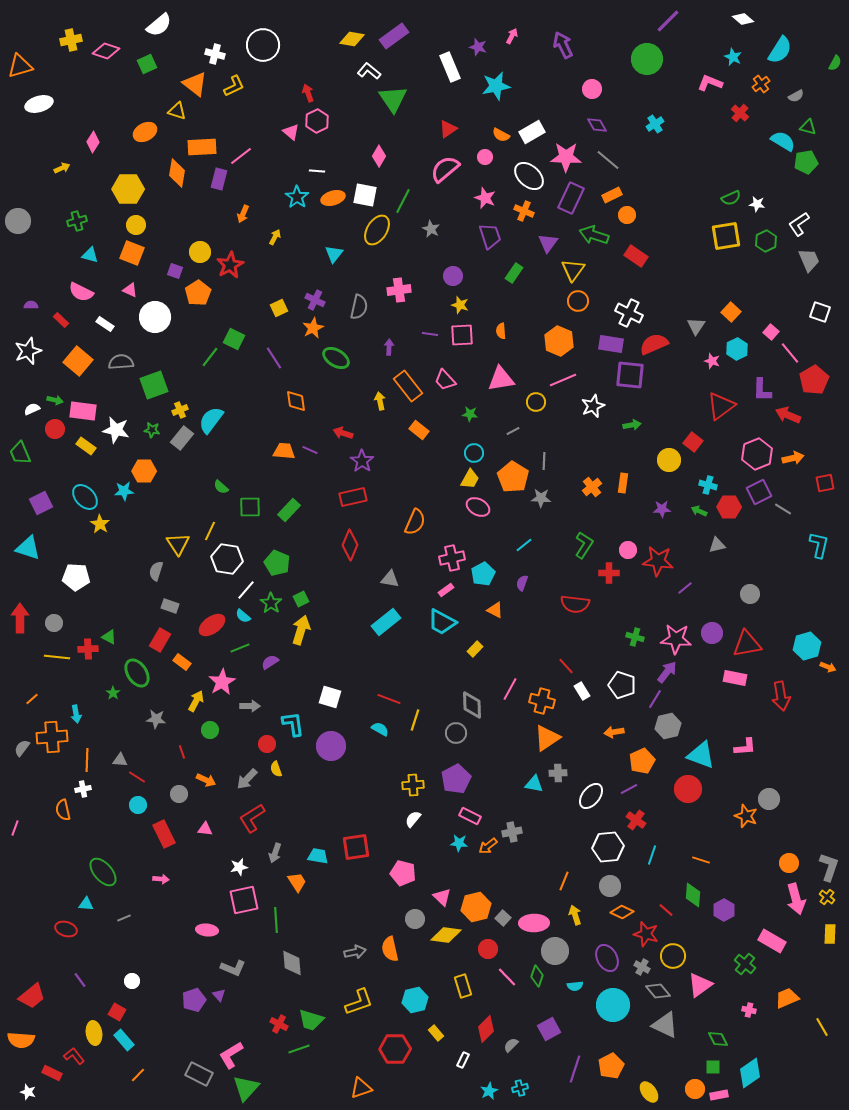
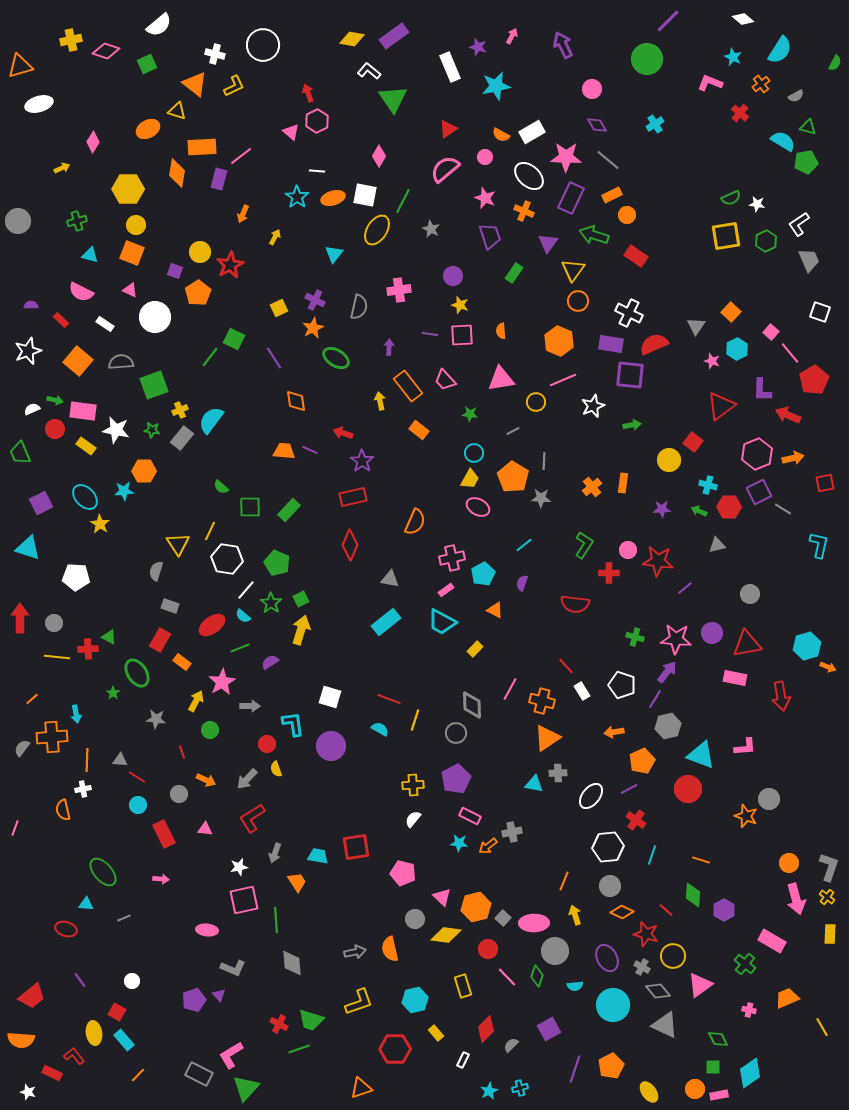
orange ellipse at (145, 132): moved 3 px right, 3 px up
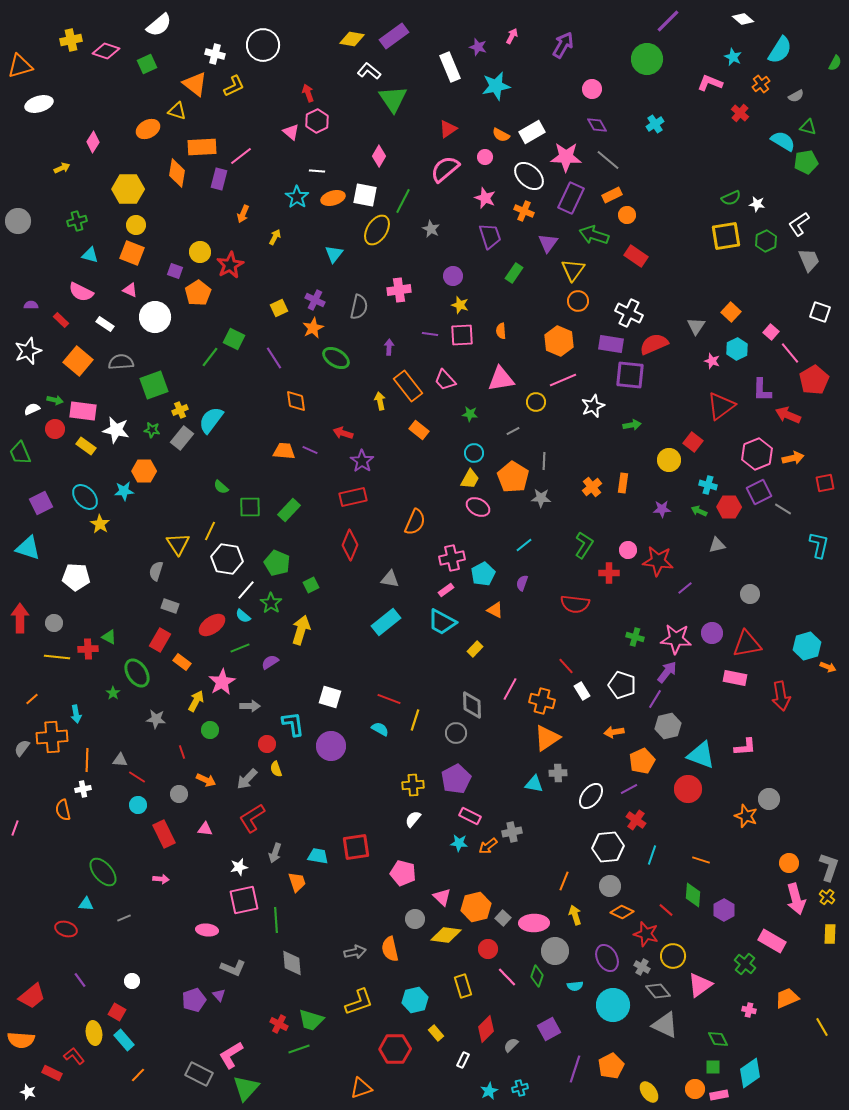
purple arrow at (563, 45): rotated 56 degrees clockwise
green square at (301, 599): moved 10 px right, 14 px up
orange trapezoid at (297, 882): rotated 15 degrees clockwise
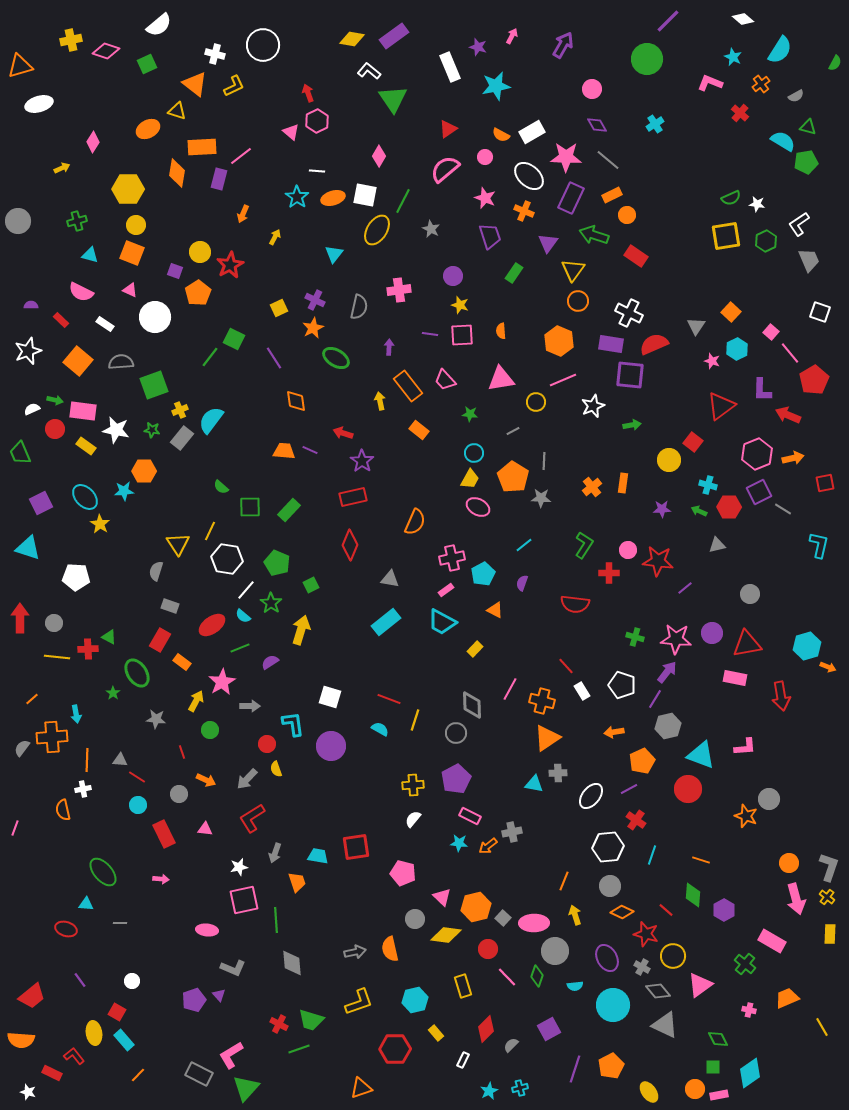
gray line at (124, 918): moved 4 px left, 5 px down; rotated 24 degrees clockwise
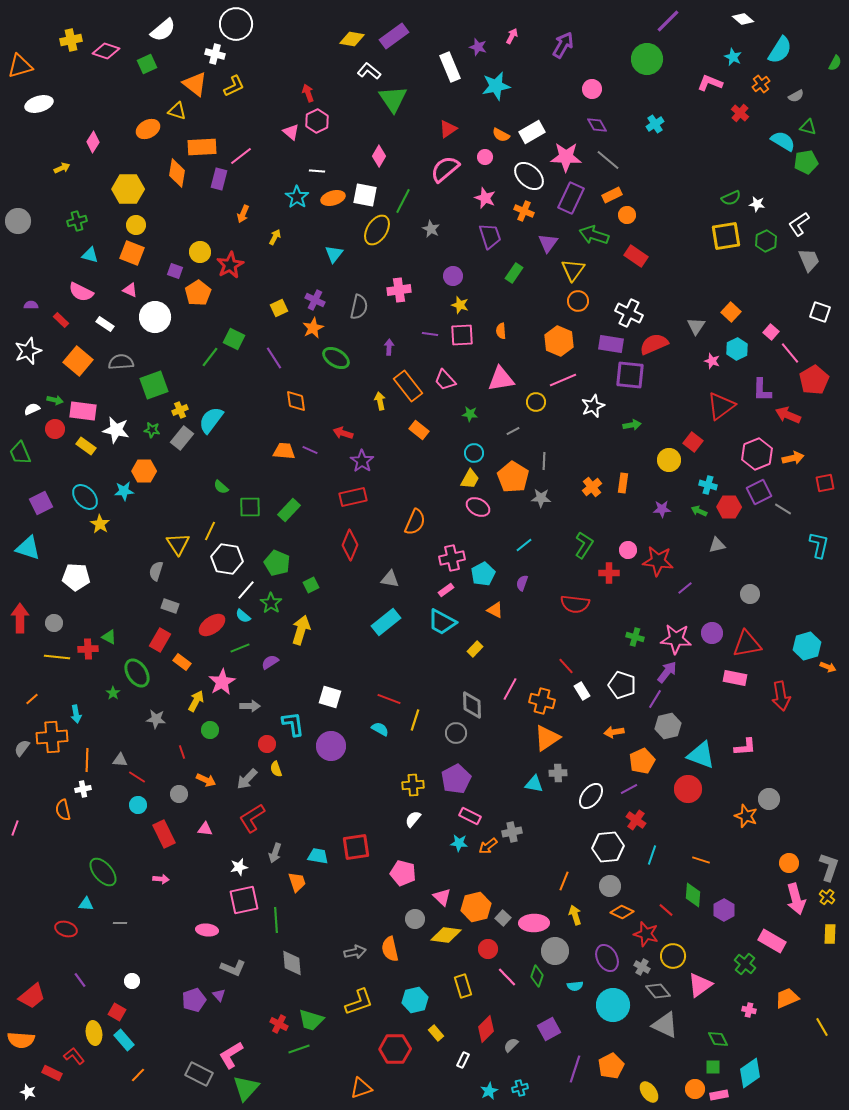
white semicircle at (159, 25): moved 4 px right, 5 px down
white circle at (263, 45): moved 27 px left, 21 px up
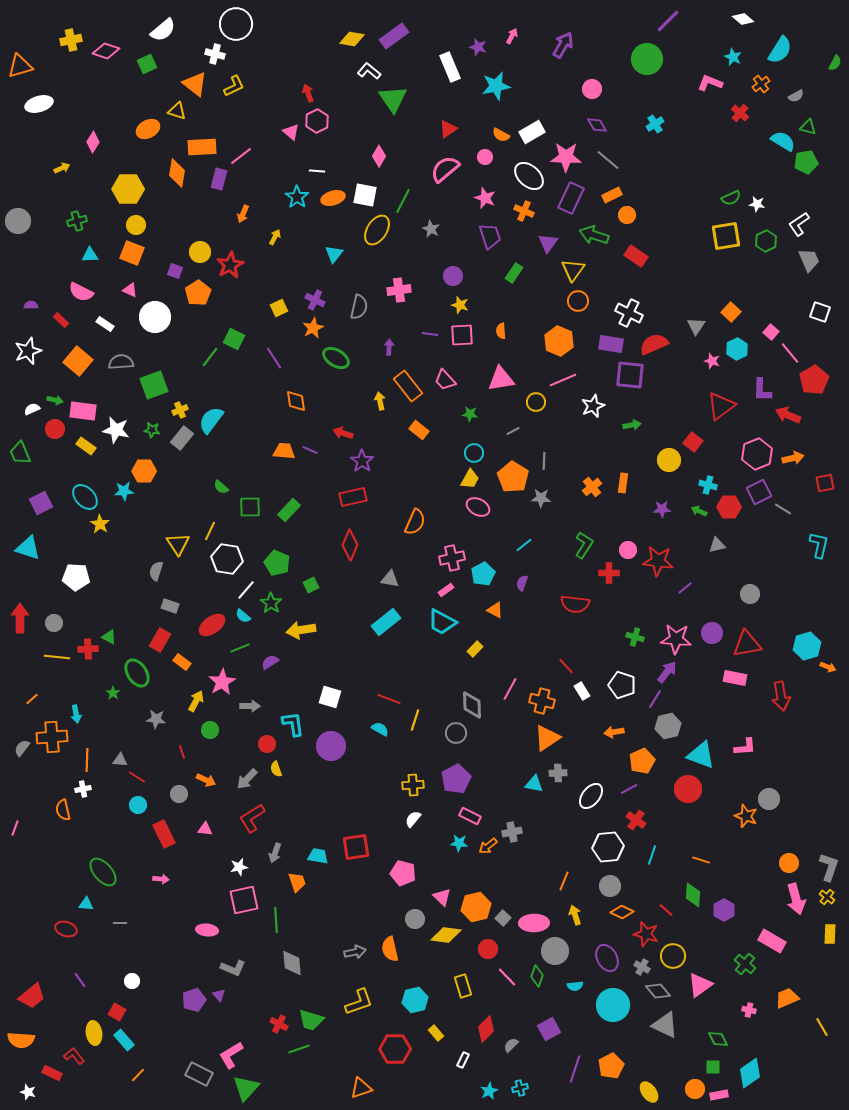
cyan triangle at (90, 255): rotated 18 degrees counterclockwise
yellow arrow at (301, 630): rotated 116 degrees counterclockwise
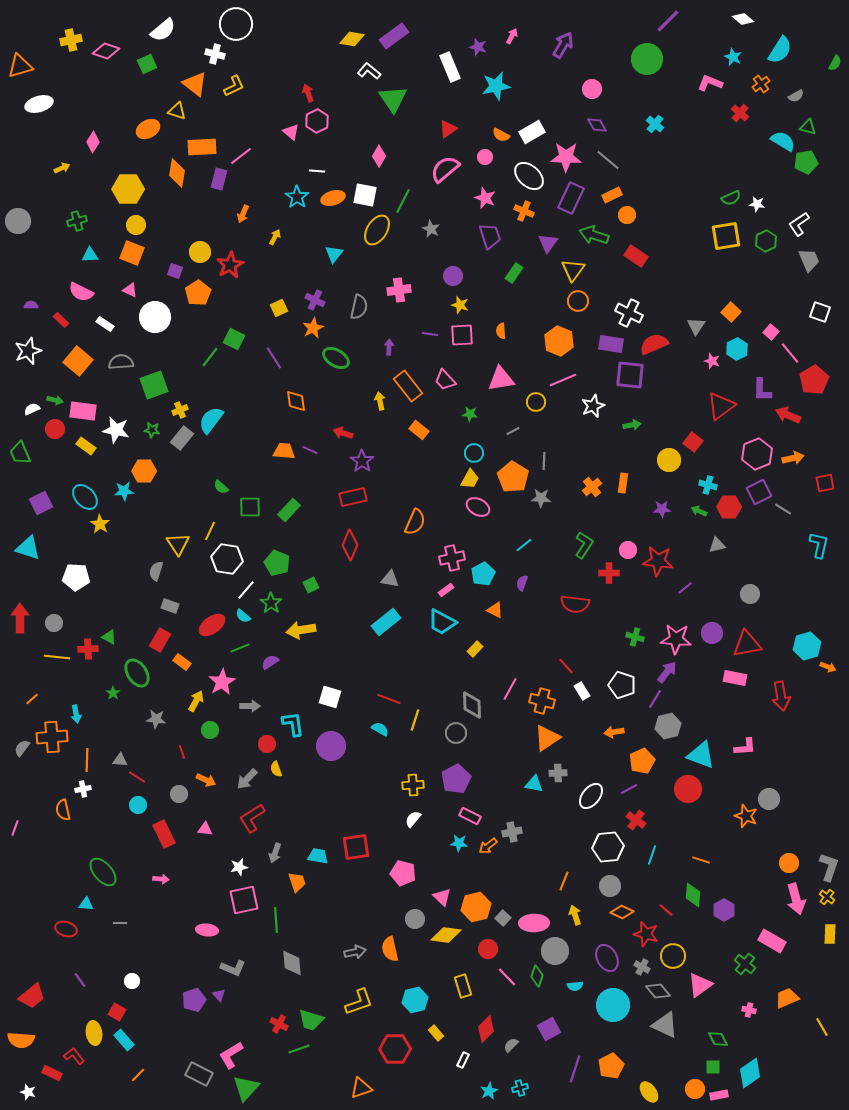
cyan cross at (655, 124): rotated 18 degrees counterclockwise
